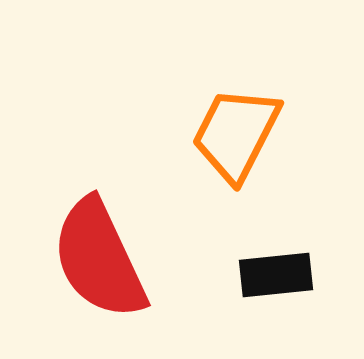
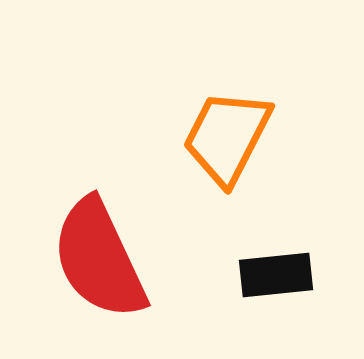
orange trapezoid: moved 9 px left, 3 px down
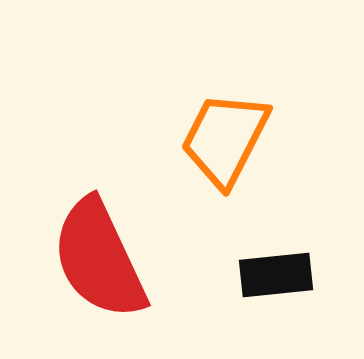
orange trapezoid: moved 2 px left, 2 px down
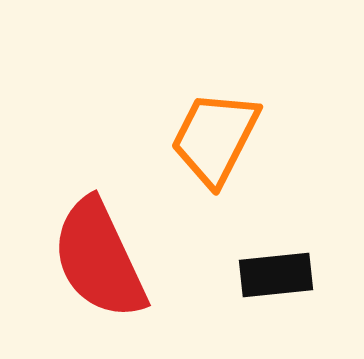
orange trapezoid: moved 10 px left, 1 px up
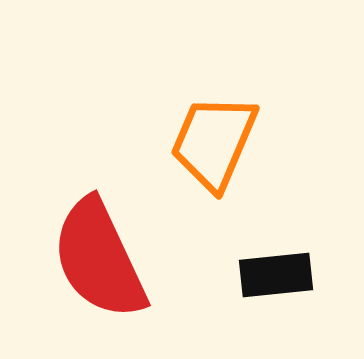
orange trapezoid: moved 1 px left, 4 px down; rotated 4 degrees counterclockwise
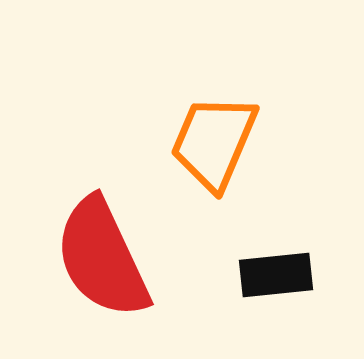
red semicircle: moved 3 px right, 1 px up
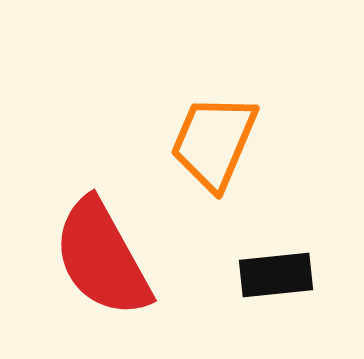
red semicircle: rotated 4 degrees counterclockwise
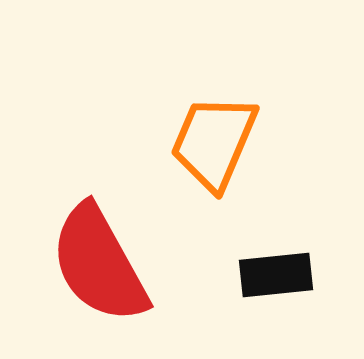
red semicircle: moved 3 px left, 6 px down
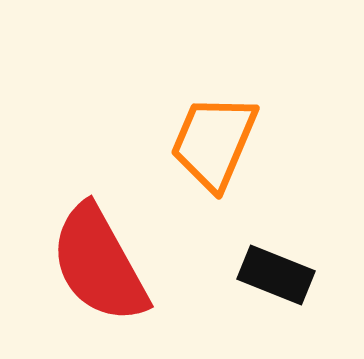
black rectangle: rotated 28 degrees clockwise
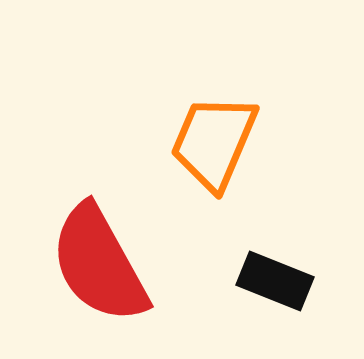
black rectangle: moved 1 px left, 6 px down
